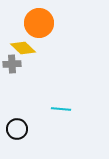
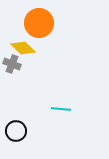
gray cross: rotated 24 degrees clockwise
black circle: moved 1 px left, 2 px down
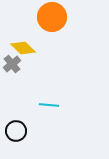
orange circle: moved 13 px right, 6 px up
gray cross: rotated 30 degrees clockwise
cyan line: moved 12 px left, 4 px up
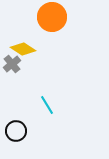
yellow diamond: moved 1 px down; rotated 10 degrees counterclockwise
cyan line: moved 2 px left; rotated 54 degrees clockwise
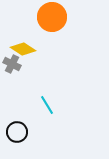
gray cross: rotated 24 degrees counterclockwise
black circle: moved 1 px right, 1 px down
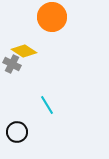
yellow diamond: moved 1 px right, 2 px down
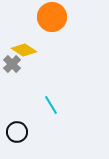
yellow diamond: moved 1 px up
gray cross: rotated 18 degrees clockwise
cyan line: moved 4 px right
